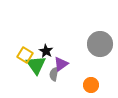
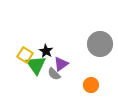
gray semicircle: rotated 56 degrees counterclockwise
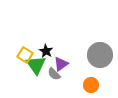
gray circle: moved 11 px down
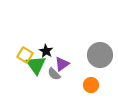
purple triangle: moved 1 px right
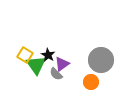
black star: moved 2 px right, 4 px down
gray circle: moved 1 px right, 5 px down
gray semicircle: moved 2 px right
orange circle: moved 3 px up
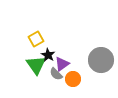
yellow square: moved 11 px right, 16 px up; rotated 28 degrees clockwise
orange circle: moved 18 px left, 3 px up
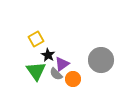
green triangle: moved 6 px down
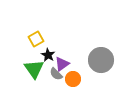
green triangle: moved 2 px left, 2 px up
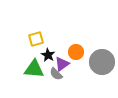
yellow square: rotated 14 degrees clockwise
gray circle: moved 1 px right, 2 px down
green triangle: rotated 50 degrees counterclockwise
orange circle: moved 3 px right, 27 px up
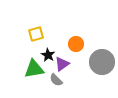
yellow square: moved 5 px up
orange circle: moved 8 px up
green triangle: rotated 15 degrees counterclockwise
gray semicircle: moved 6 px down
